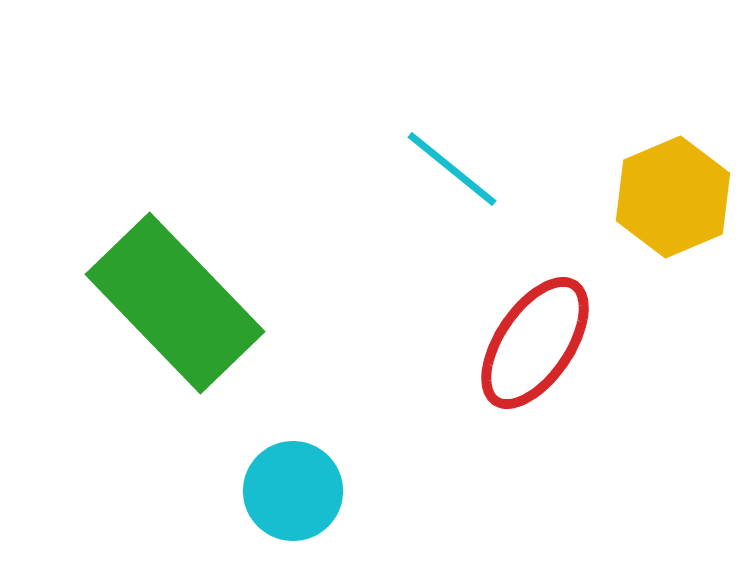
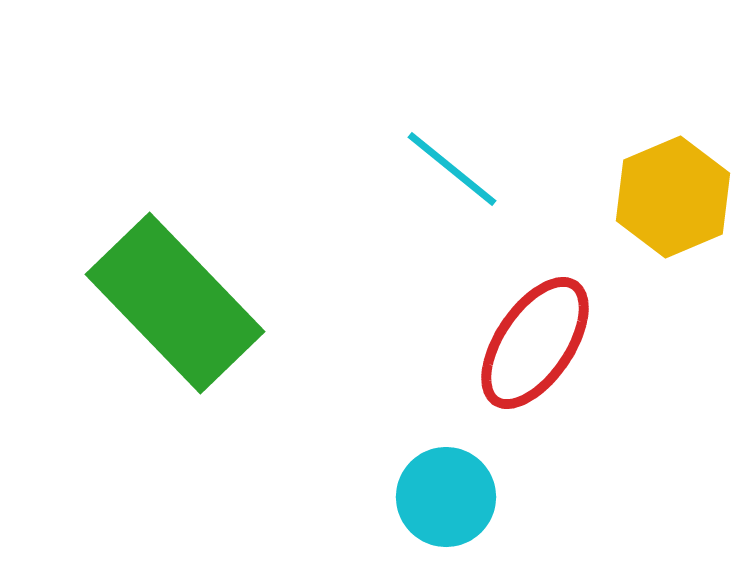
cyan circle: moved 153 px right, 6 px down
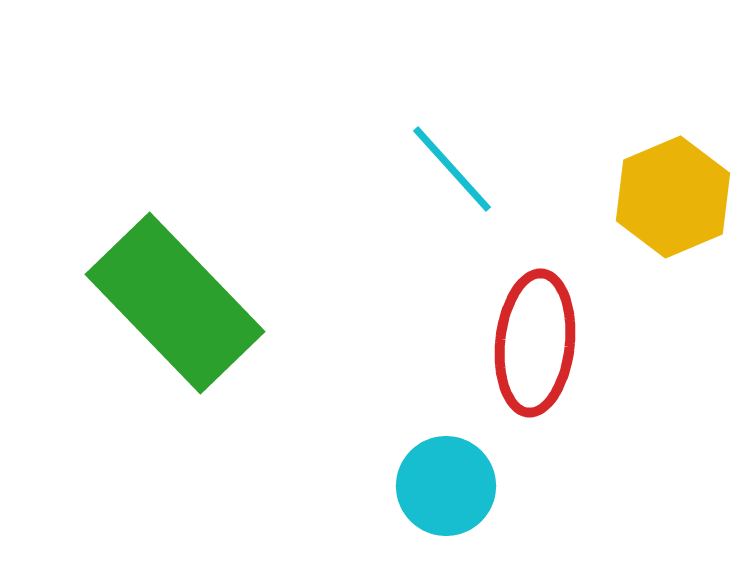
cyan line: rotated 9 degrees clockwise
red ellipse: rotated 28 degrees counterclockwise
cyan circle: moved 11 px up
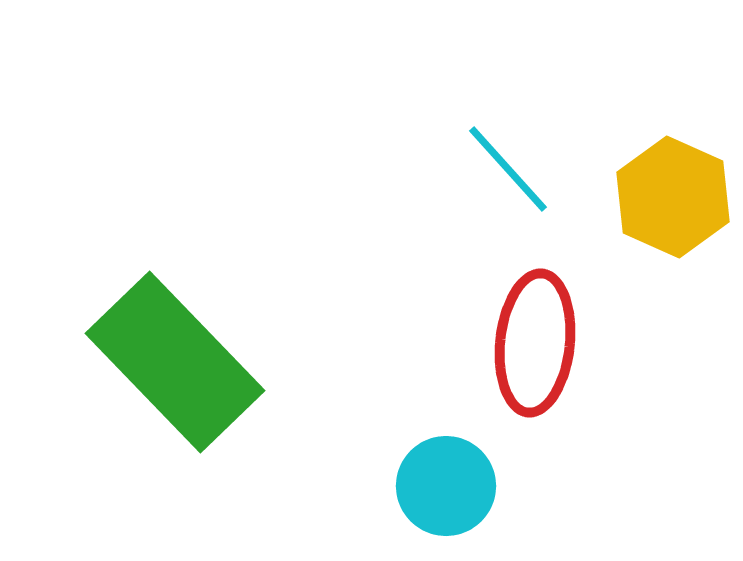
cyan line: moved 56 px right
yellow hexagon: rotated 13 degrees counterclockwise
green rectangle: moved 59 px down
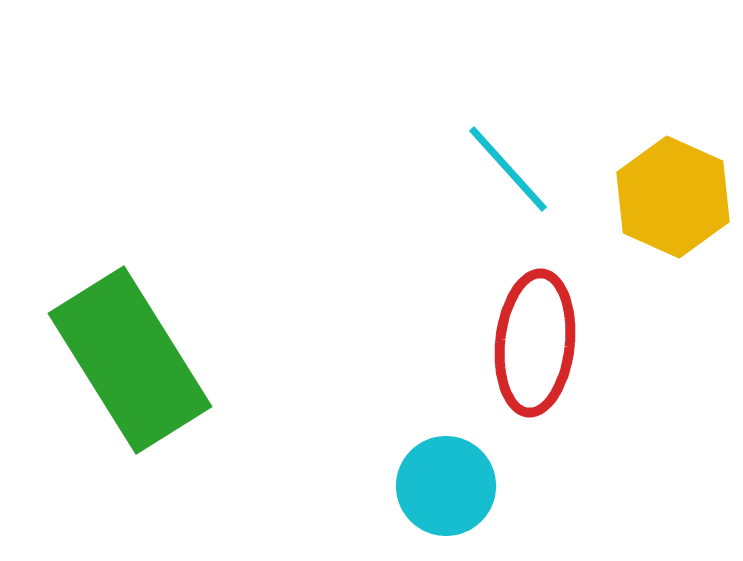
green rectangle: moved 45 px left, 2 px up; rotated 12 degrees clockwise
